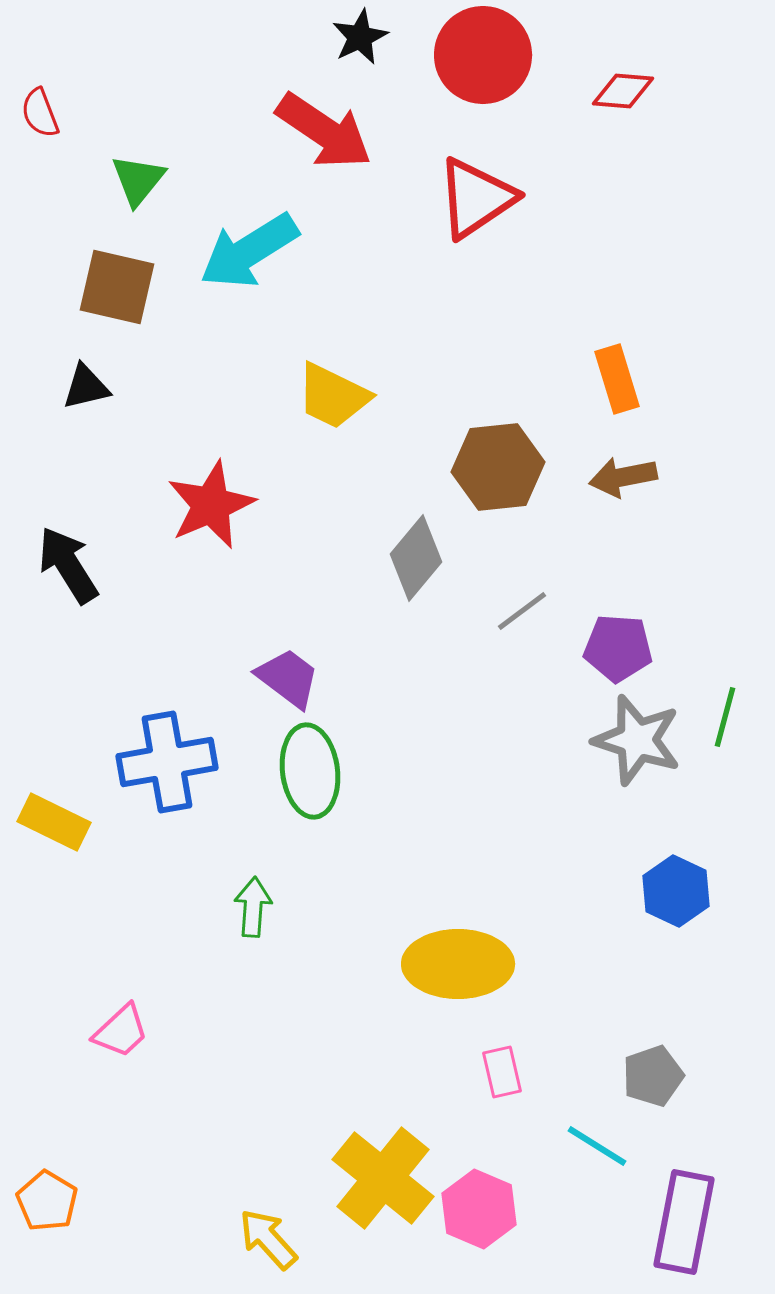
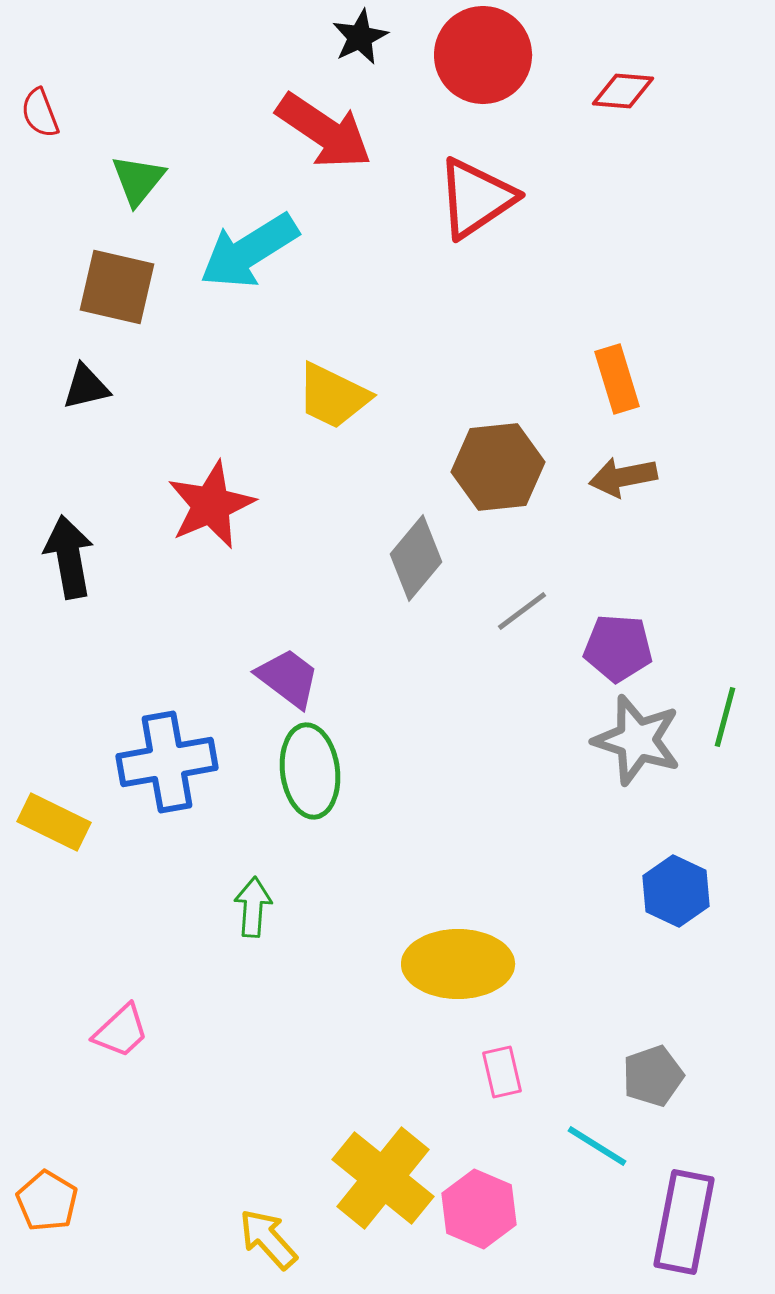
black arrow: moved 1 px right, 8 px up; rotated 22 degrees clockwise
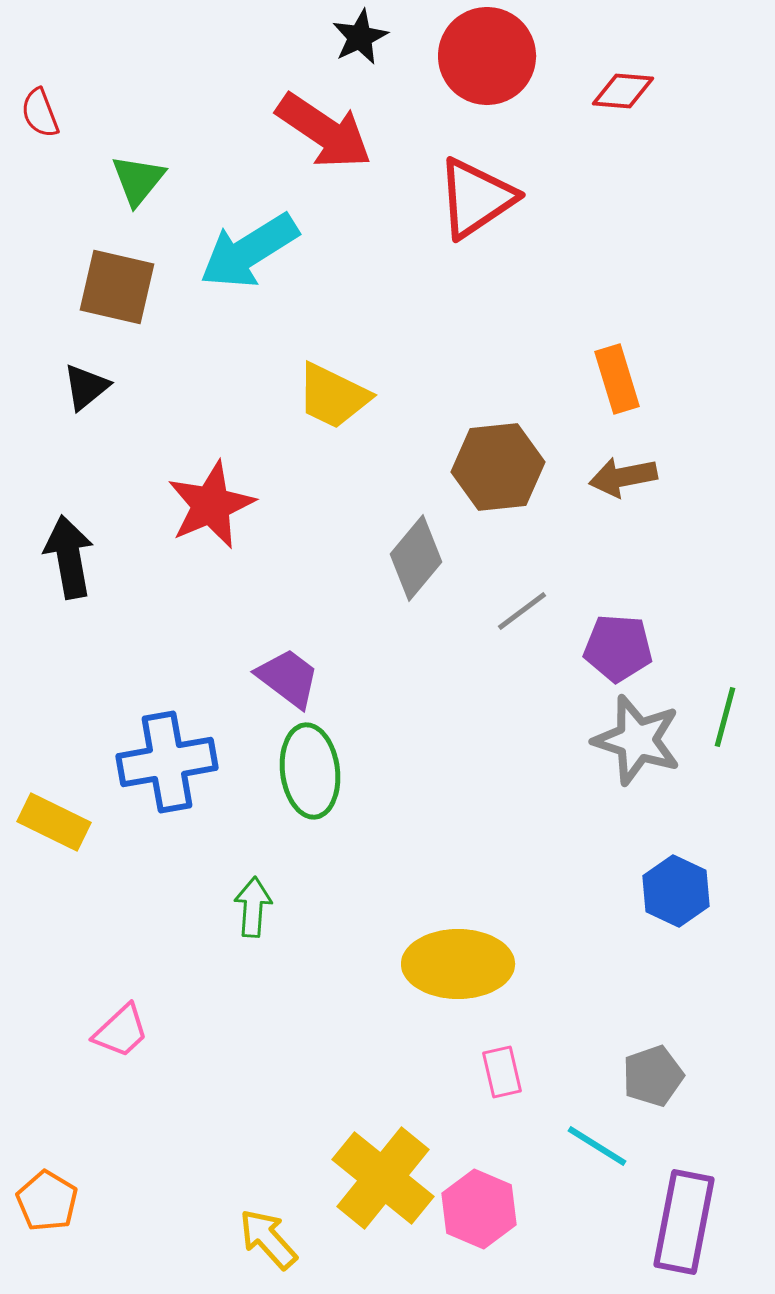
red circle: moved 4 px right, 1 px down
black triangle: rotated 26 degrees counterclockwise
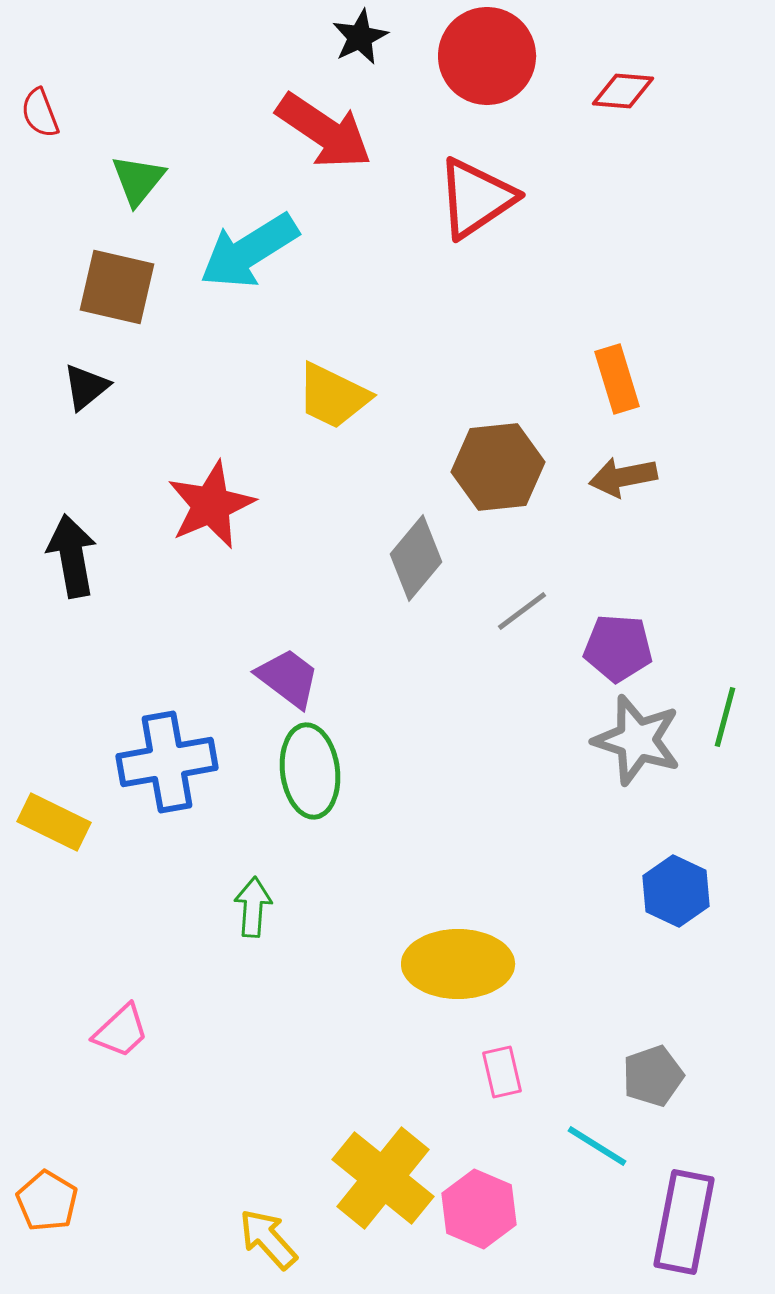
black arrow: moved 3 px right, 1 px up
